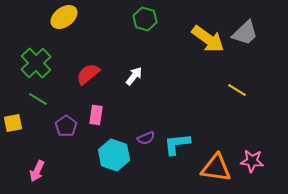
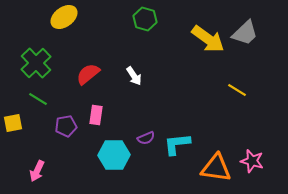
white arrow: rotated 108 degrees clockwise
purple pentagon: rotated 25 degrees clockwise
cyan hexagon: rotated 20 degrees counterclockwise
pink star: rotated 10 degrees clockwise
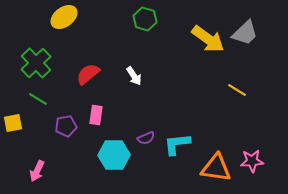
pink star: rotated 20 degrees counterclockwise
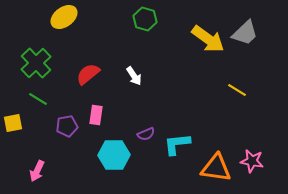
purple pentagon: moved 1 px right
purple semicircle: moved 4 px up
pink star: rotated 15 degrees clockwise
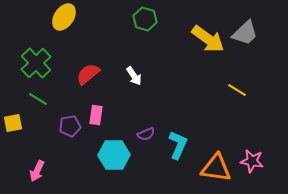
yellow ellipse: rotated 20 degrees counterclockwise
purple pentagon: moved 3 px right
cyan L-shape: moved 1 px right, 1 px down; rotated 120 degrees clockwise
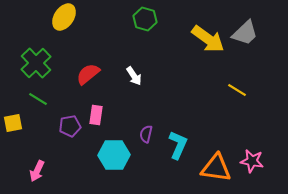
purple semicircle: rotated 126 degrees clockwise
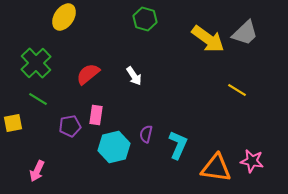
cyan hexagon: moved 8 px up; rotated 12 degrees counterclockwise
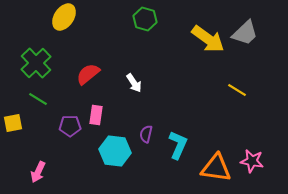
white arrow: moved 7 px down
purple pentagon: rotated 10 degrees clockwise
cyan hexagon: moved 1 px right, 4 px down; rotated 20 degrees clockwise
pink arrow: moved 1 px right, 1 px down
